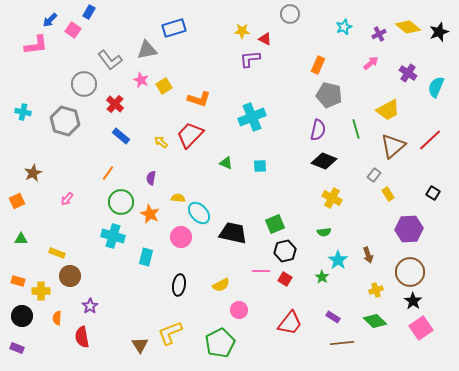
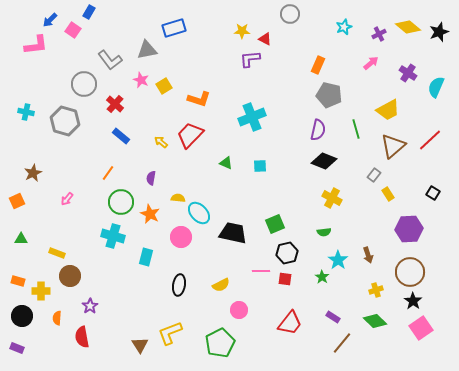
cyan cross at (23, 112): moved 3 px right
black hexagon at (285, 251): moved 2 px right, 2 px down
red square at (285, 279): rotated 24 degrees counterclockwise
brown line at (342, 343): rotated 45 degrees counterclockwise
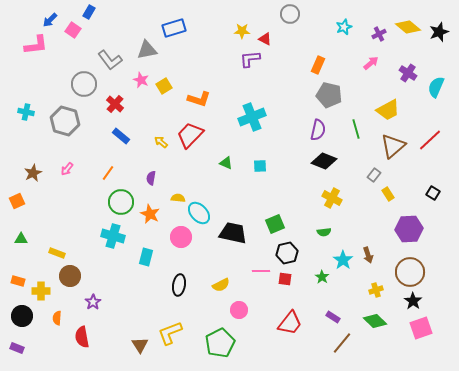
pink arrow at (67, 199): moved 30 px up
cyan star at (338, 260): moved 5 px right
purple star at (90, 306): moved 3 px right, 4 px up
pink square at (421, 328): rotated 15 degrees clockwise
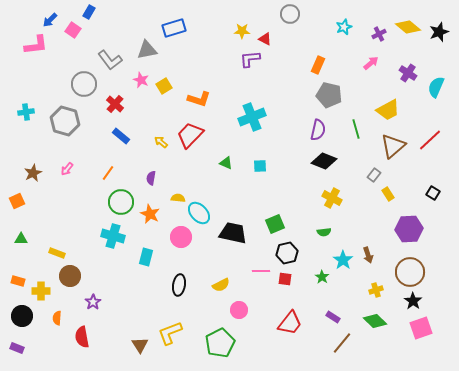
cyan cross at (26, 112): rotated 21 degrees counterclockwise
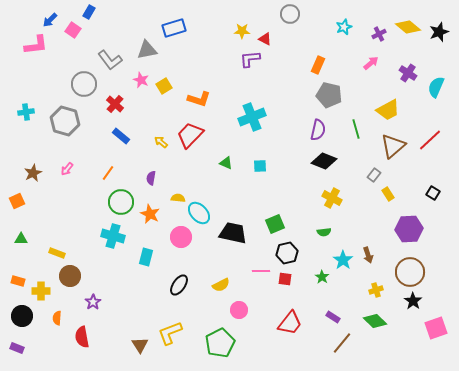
black ellipse at (179, 285): rotated 25 degrees clockwise
pink square at (421, 328): moved 15 px right
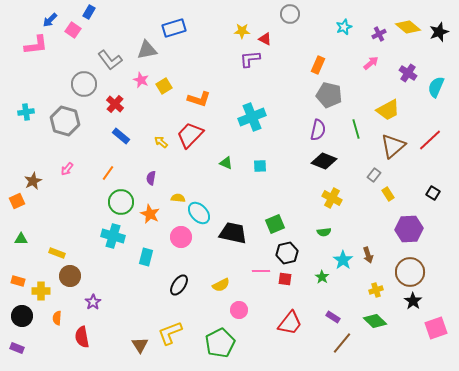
brown star at (33, 173): moved 8 px down
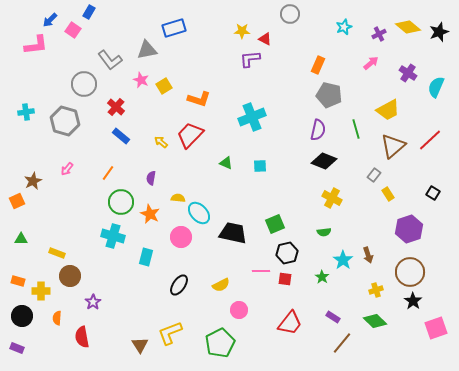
red cross at (115, 104): moved 1 px right, 3 px down
purple hexagon at (409, 229): rotated 16 degrees counterclockwise
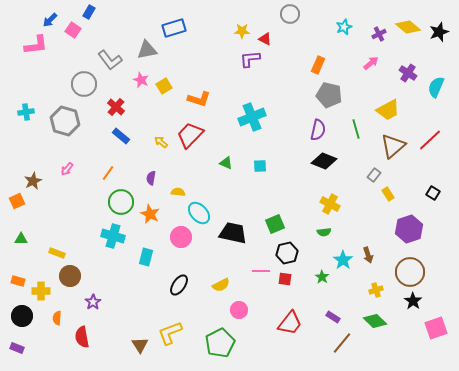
yellow semicircle at (178, 198): moved 6 px up
yellow cross at (332, 198): moved 2 px left, 6 px down
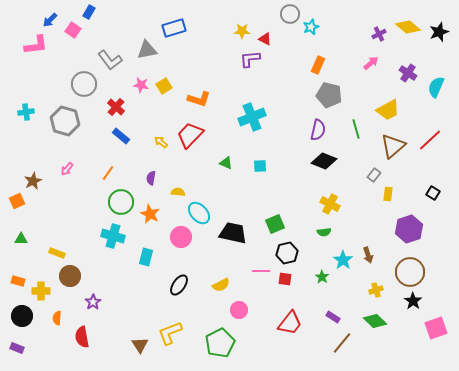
cyan star at (344, 27): moved 33 px left
pink star at (141, 80): moved 5 px down; rotated 14 degrees counterclockwise
yellow rectangle at (388, 194): rotated 40 degrees clockwise
